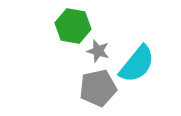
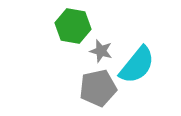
gray star: moved 3 px right
cyan semicircle: moved 1 px down
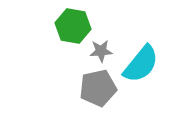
gray star: rotated 20 degrees counterclockwise
cyan semicircle: moved 4 px right, 1 px up
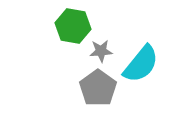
gray pentagon: rotated 24 degrees counterclockwise
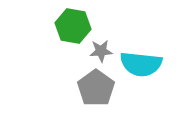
cyan semicircle: rotated 57 degrees clockwise
gray pentagon: moved 2 px left
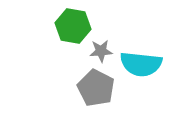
gray pentagon: rotated 9 degrees counterclockwise
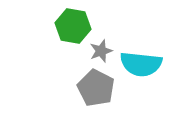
gray star: rotated 15 degrees counterclockwise
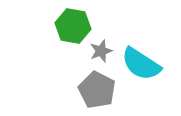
cyan semicircle: rotated 27 degrees clockwise
gray pentagon: moved 1 px right, 2 px down
